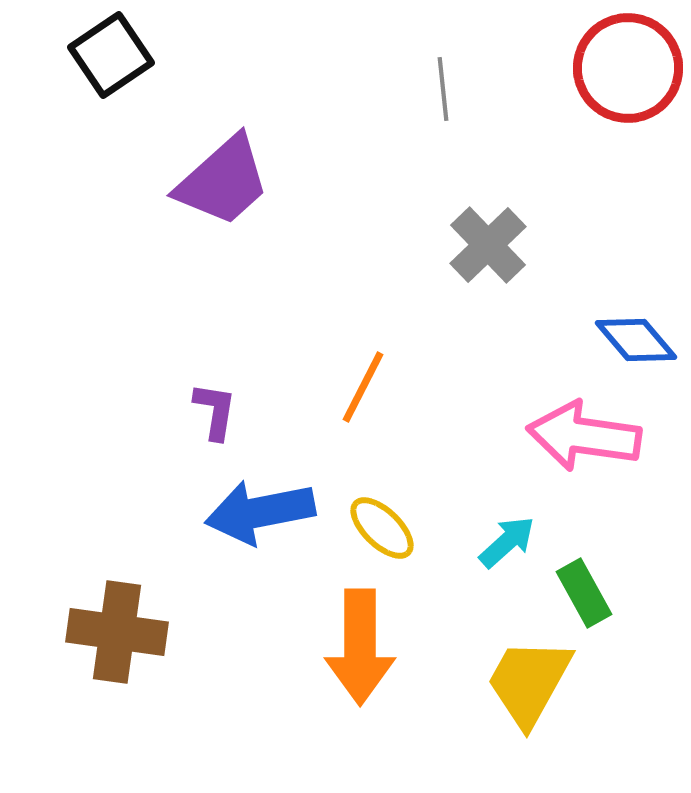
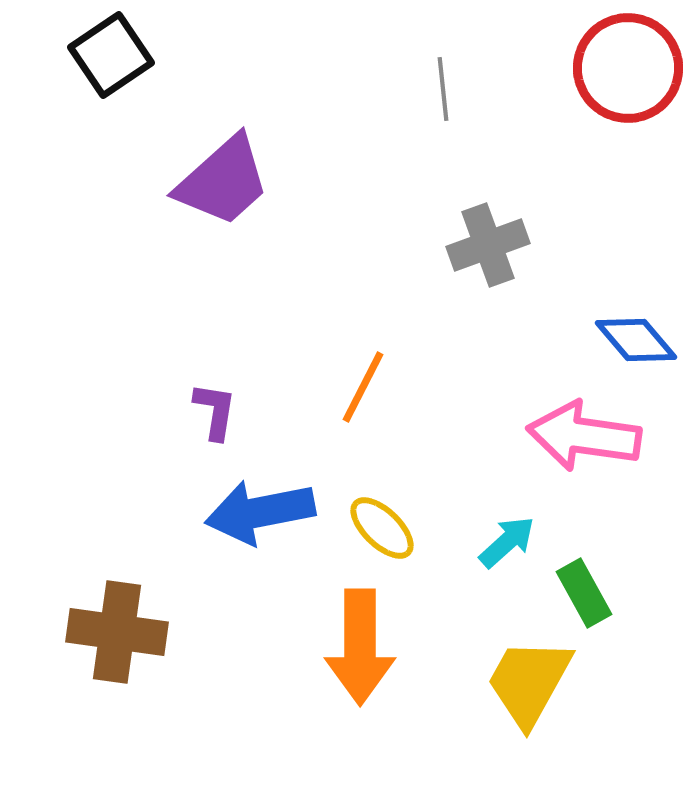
gray cross: rotated 24 degrees clockwise
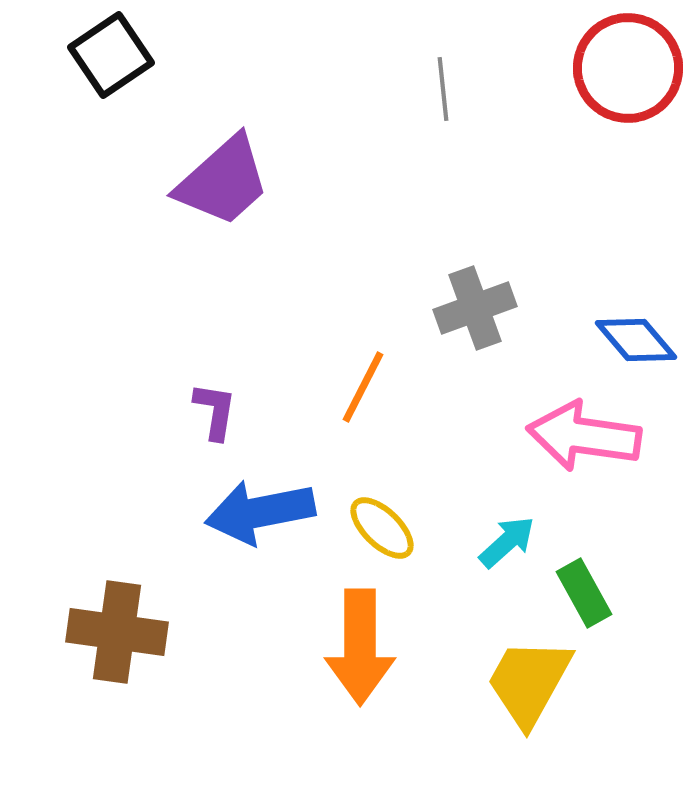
gray cross: moved 13 px left, 63 px down
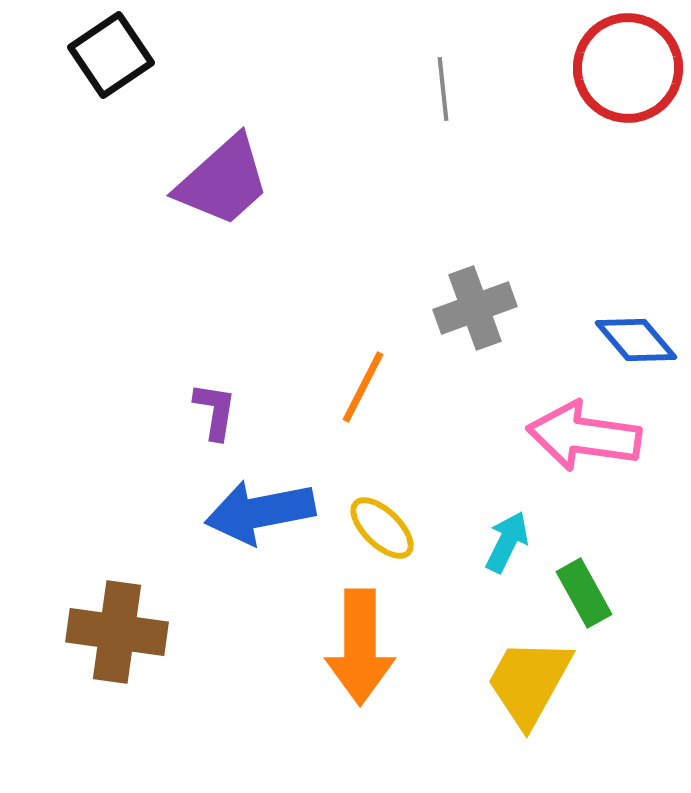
cyan arrow: rotated 22 degrees counterclockwise
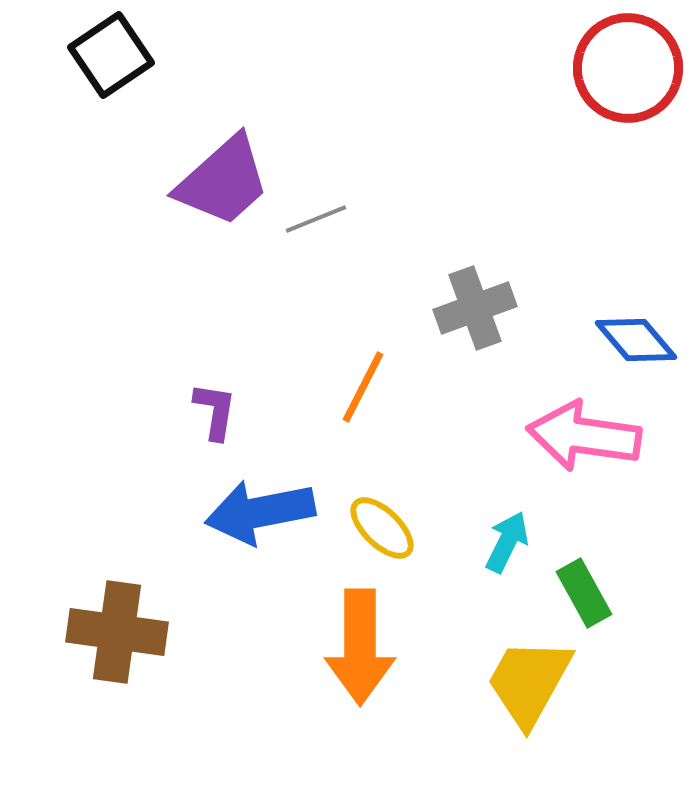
gray line: moved 127 px left, 130 px down; rotated 74 degrees clockwise
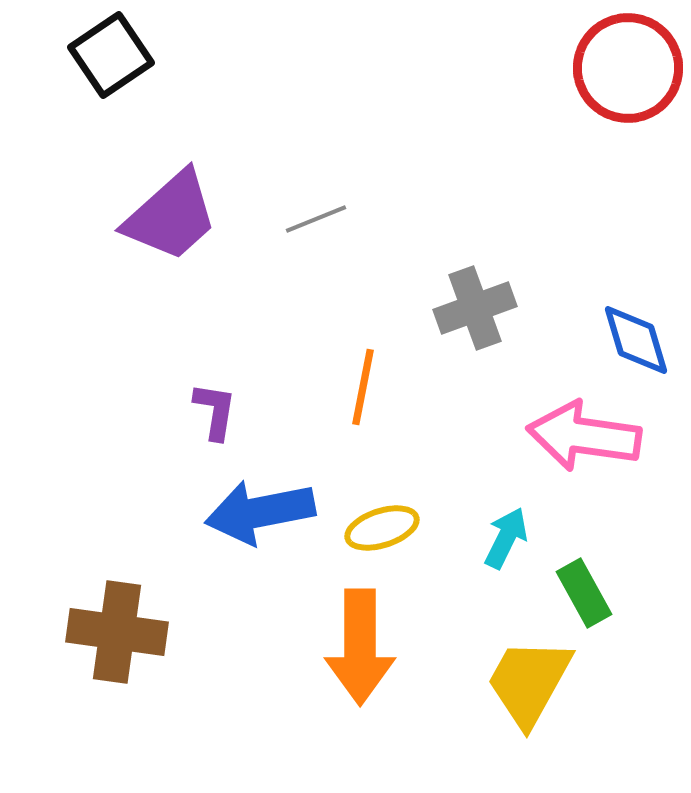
purple trapezoid: moved 52 px left, 35 px down
blue diamond: rotated 24 degrees clockwise
orange line: rotated 16 degrees counterclockwise
yellow ellipse: rotated 62 degrees counterclockwise
cyan arrow: moved 1 px left, 4 px up
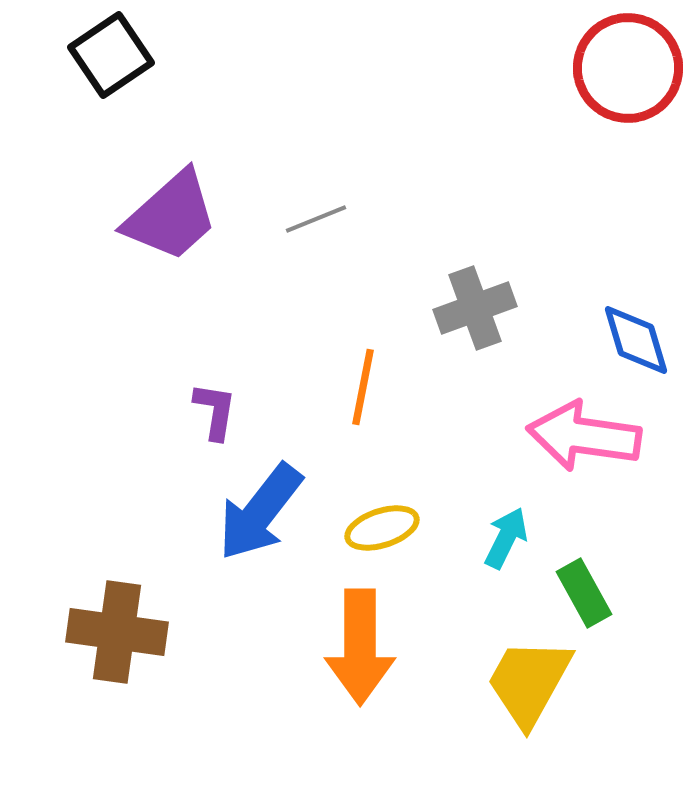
blue arrow: rotated 41 degrees counterclockwise
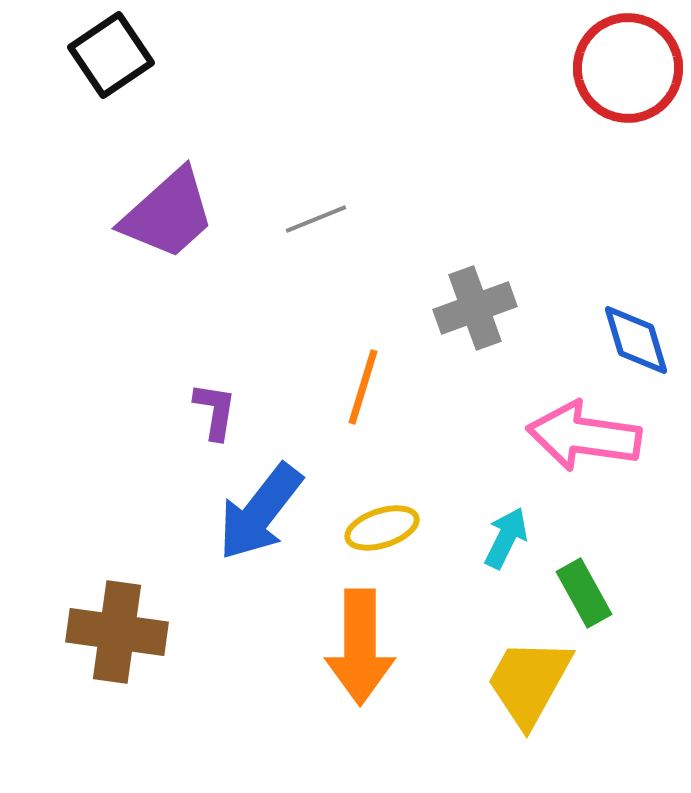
purple trapezoid: moved 3 px left, 2 px up
orange line: rotated 6 degrees clockwise
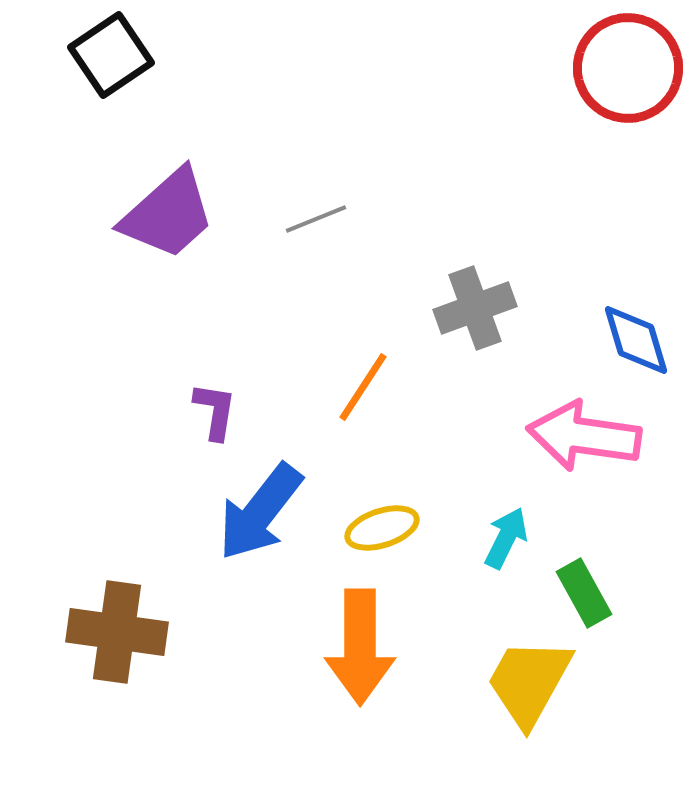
orange line: rotated 16 degrees clockwise
